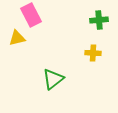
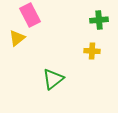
pink rectangle: moved 1 px left
yellow triangle: rotated 24 degrees counterclockwise
yellow cross: moved 1 px left, 2 px up
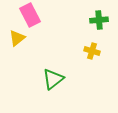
yellow cross: rotated 14 degrees clockwise
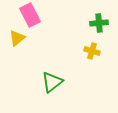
green cross: moved 3 px down
green triangle: moved 1 px left, 3 px down
